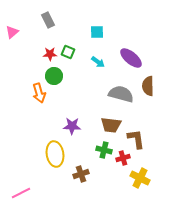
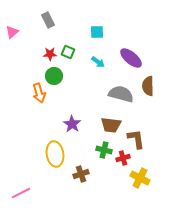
purple star: moved 2 px up; rotated 30 degrees clockwise
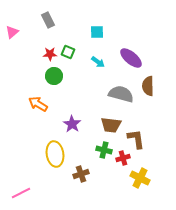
orange arrow: moved 1 px left, 11 px down; rotated 138 degrees clockwise
